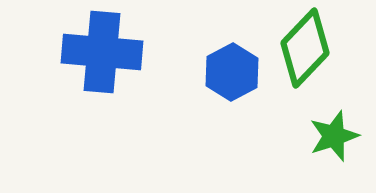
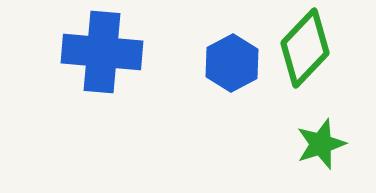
blue hexagon: moved 9 px up
green star: moved 13 px left, 8 px down
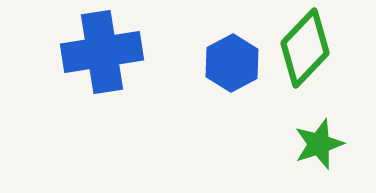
blue cross: rotated 14 degrees counterclockwise
green star: moved 2 px left
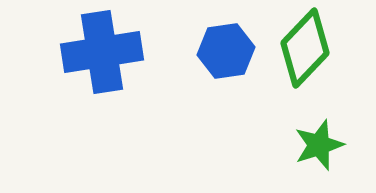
blue hexagon: moved 6 px left, 12 px up; rotated 20 degrees clockwise
green star: moved 1 px down
